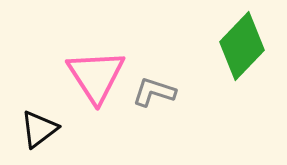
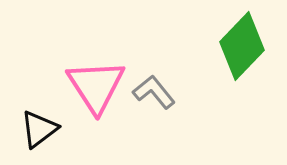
pink triangle: moved 10 px down
gray L-shape: rotated 33 degrees clockwise
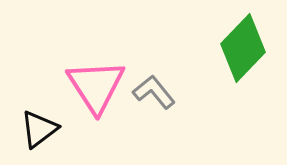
green diamond: moved 1 px right, 2 px down
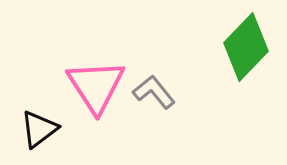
green diamond: moved 3 px right, 1 px up
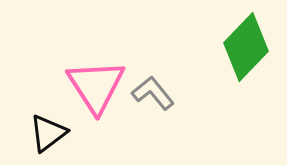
gray L-shape: moved 1 px left, 1 px down
black triangle: moved 9 px right, 4 px down
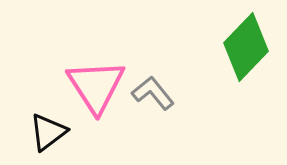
black triangle: moved 1 px up
